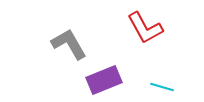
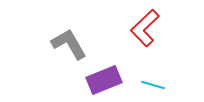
red L-shape: rotated 75 degrees clockwise
cyan line: moved 9 px left, 2 px up
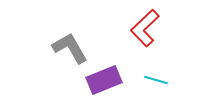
gray L-shape: moved 1 px right, 4 px down
cyan line: moved 3 px right, 5 px up
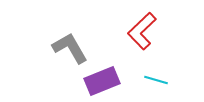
red L-shape: moved 3 px left, 3 px down
purple rectangle: moved 2 px left, 1 px down
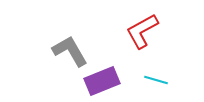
red L-shape: rotated 15 degrees clockwise
gray L-shape: moved 3 px down
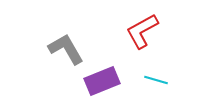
gray L-shape: moved 4 px left, 2 px up
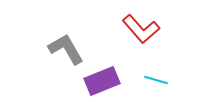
red L-shape: moved 1 px left, 2 px up; rotated 102 degrees counterclockwise
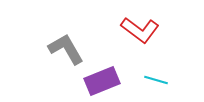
red L-shape: moved 1 px left, 1 px down; rotated 12 degrees counterclockwise
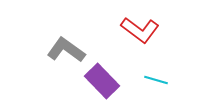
gray L-shape: moved 1 px down; rotated 24 degrees counterclockwise
purple rectangle: rotated 68 degrees clockwise
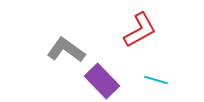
red L-shape: rotated 66 degrees counterclockwise
